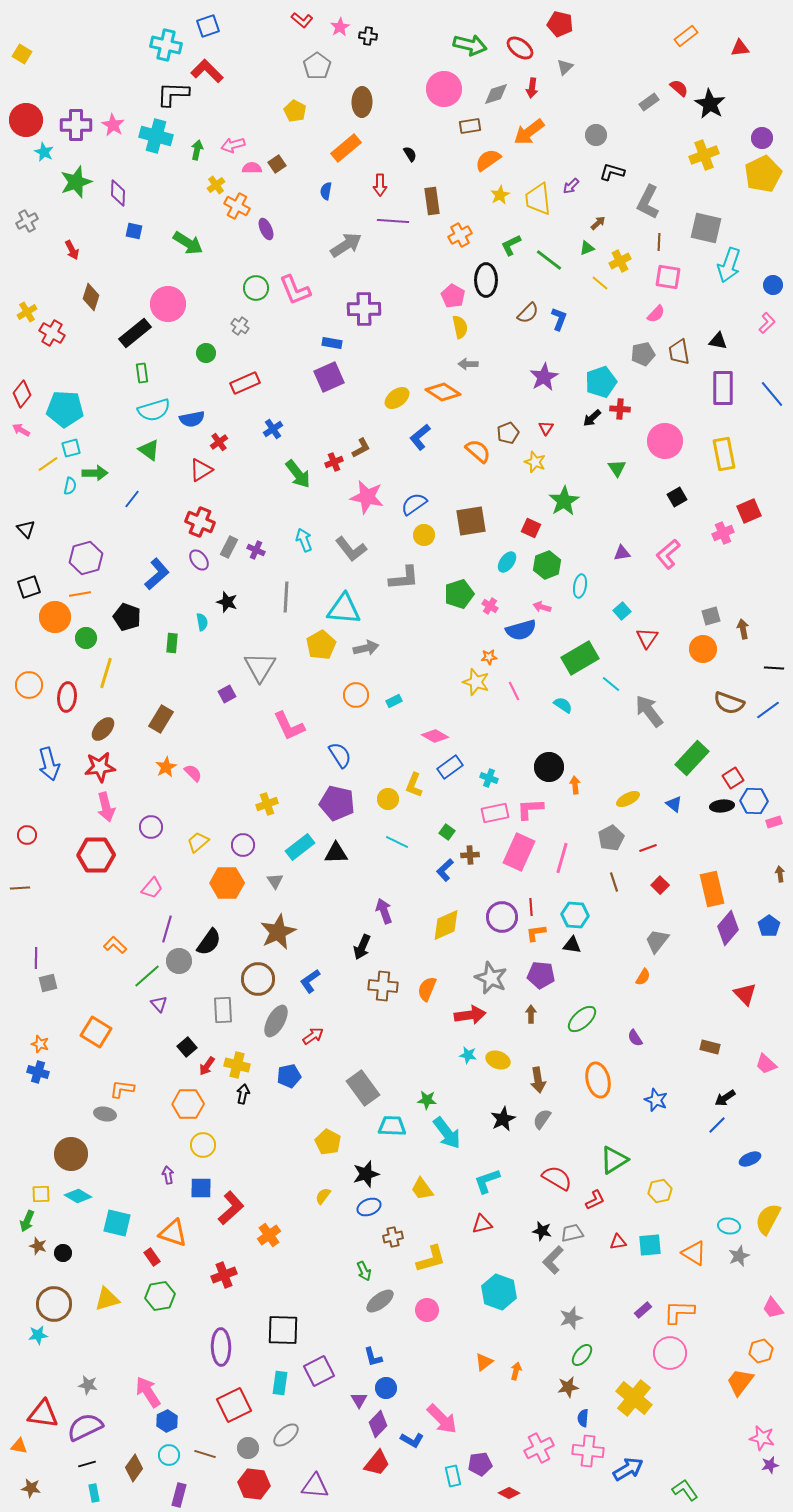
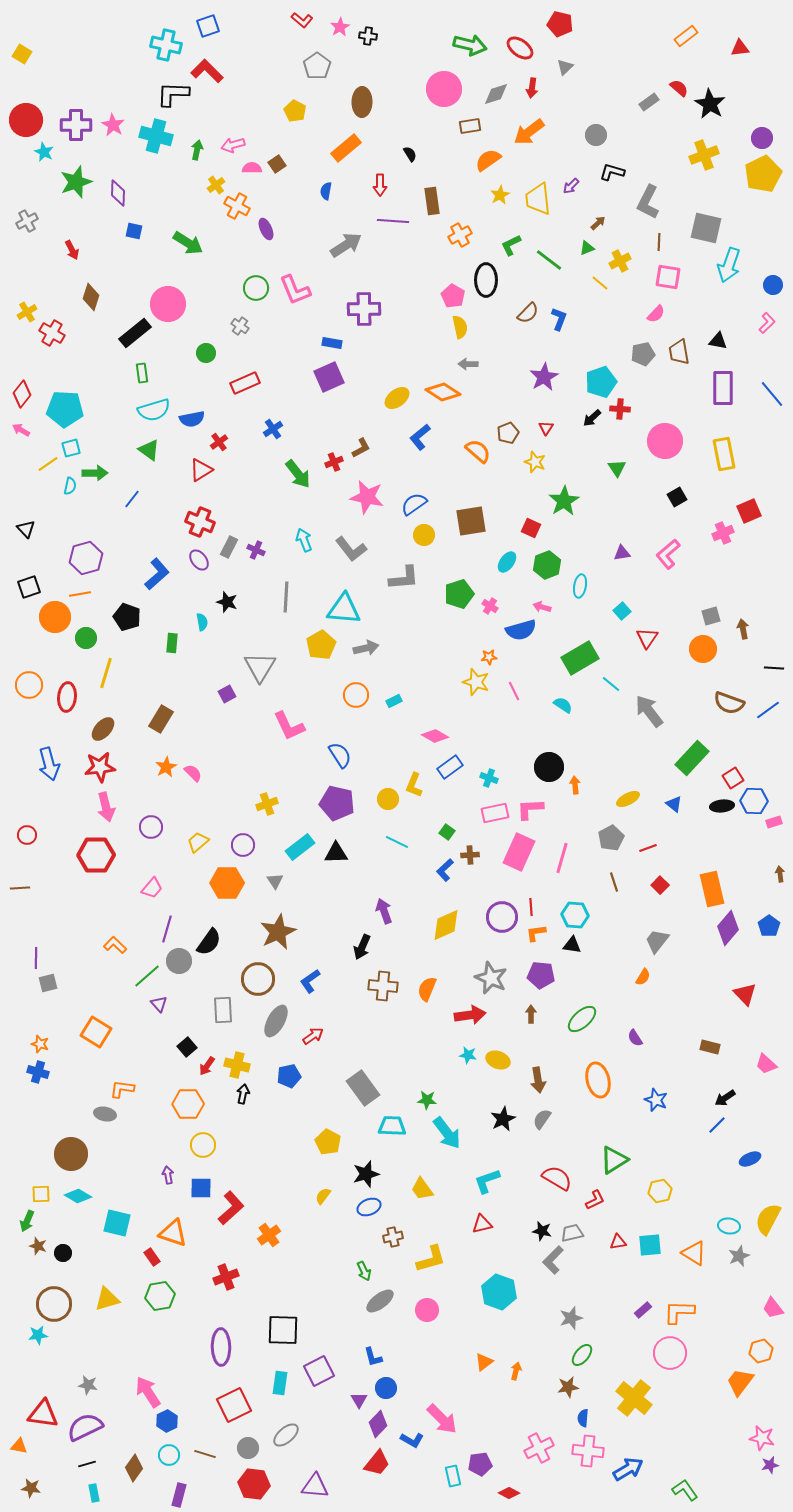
red cross at (224, 1275): moved 2 px right, 2 px down
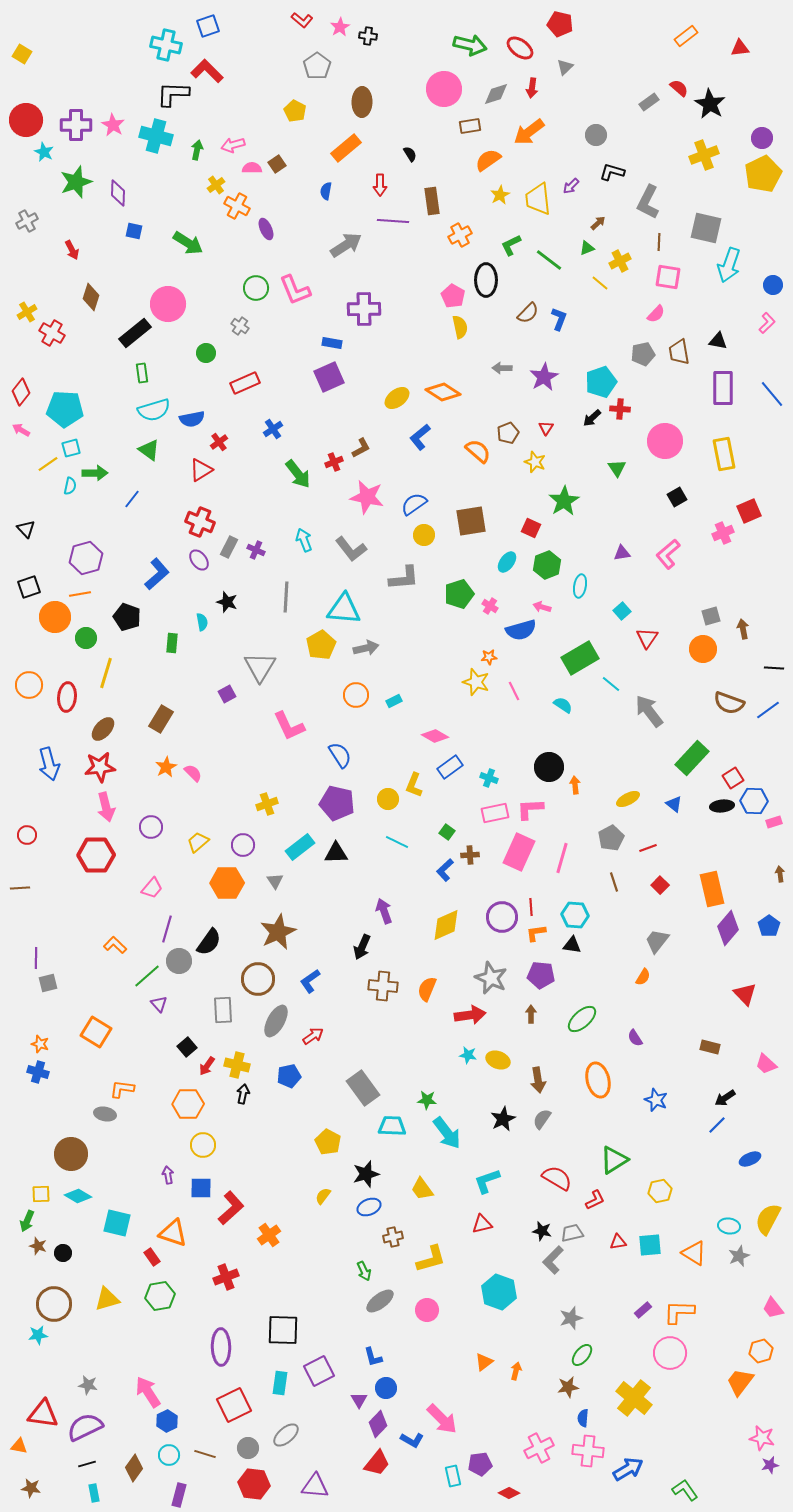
gray arrow at (468, 364): moved 34 px right, 4 px down
red diamond at (22, 394): moved 1 px left, 2 px up
